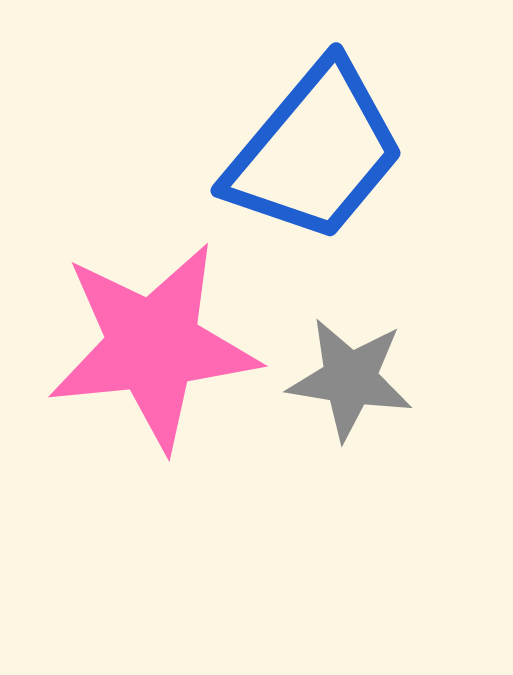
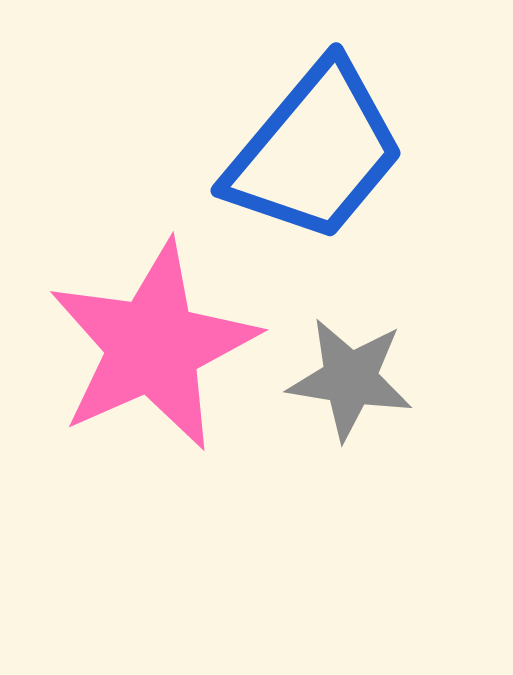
pink star: rotated 18 degrees counterclockwise
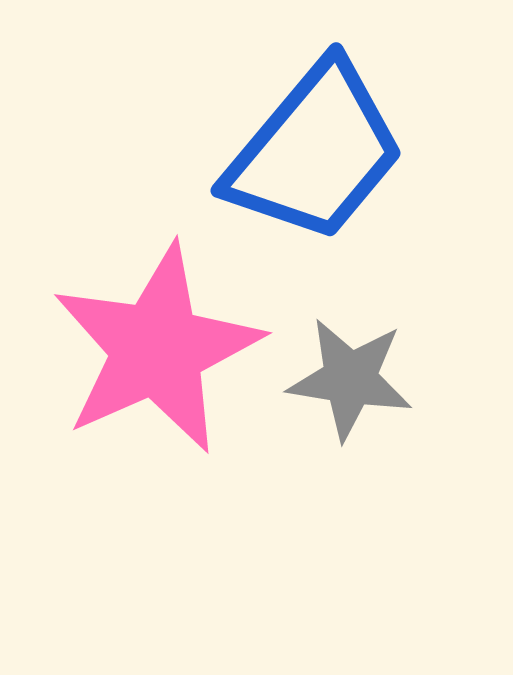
pink star: moved 4 px right, 3 px down
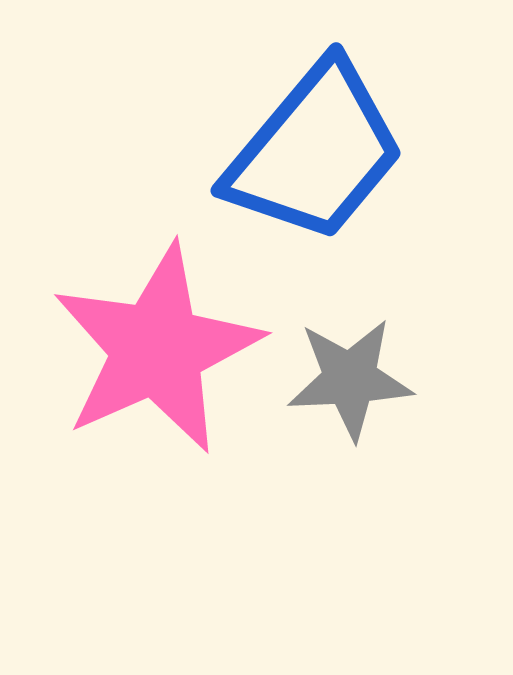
gray star: rotated 12 degrees counterclockwise
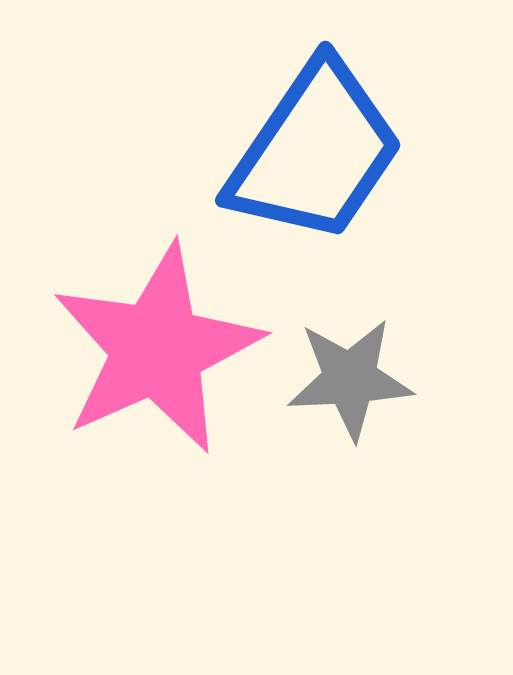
blue trapezoid: rotated 6 degrees counterclockwise
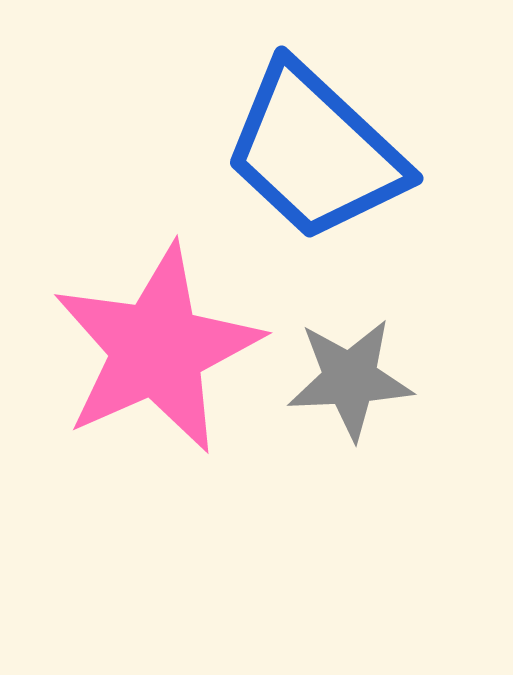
blue trapezoid: rotated 99 degrees clockwise
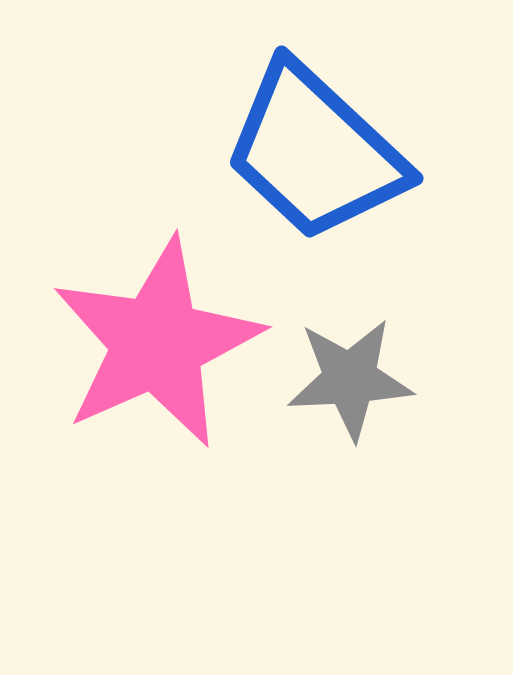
pink star: moved 6 px up
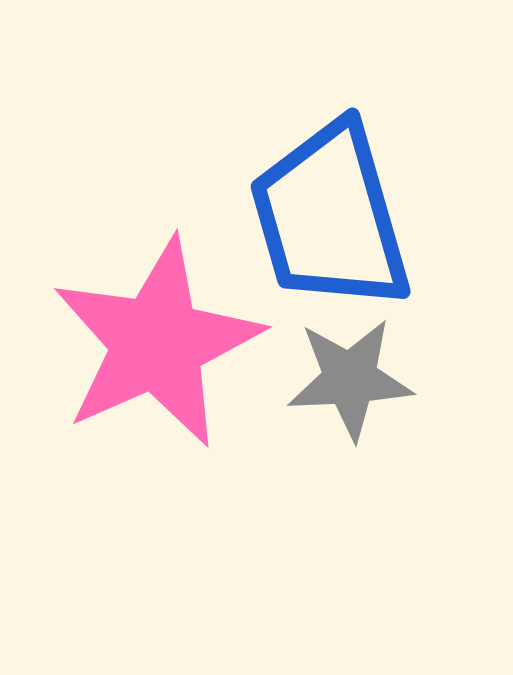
blue trapezoid: moved 15 px right, 65 px down; rotated 31 degrees clockwise
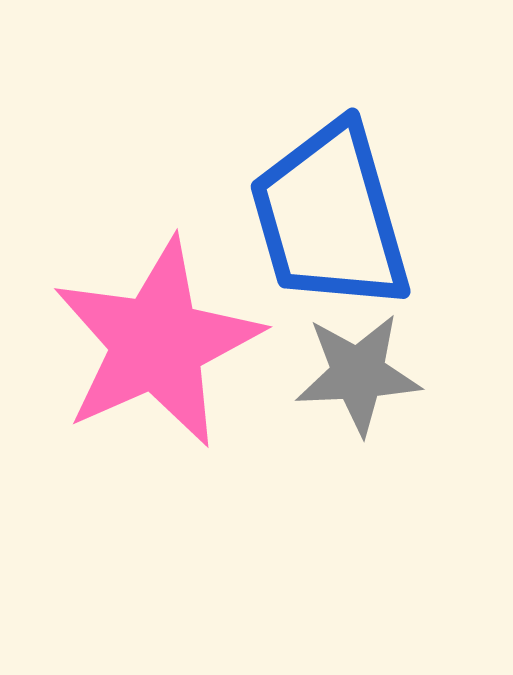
gray star: moved 8 px right, 5 px up
